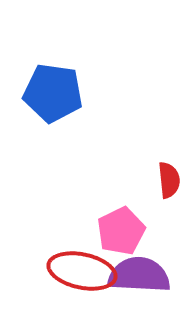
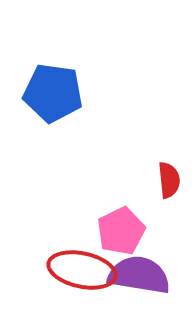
red ellipse: moved 1 px up
purple semicircle: rotated 6 degrees clockwise
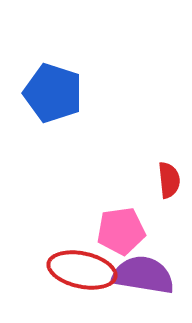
blue pentagon: rotated 10 degrees clockwise
pink pentagon: rotated 18 degrees clockwise
purple semicircle: moved 4 px right
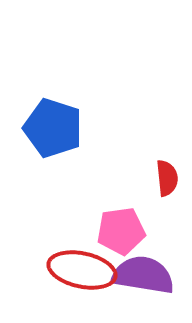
blue pentagon: moved 35 px down
red semicircle: moved 2 px left, 2 px up
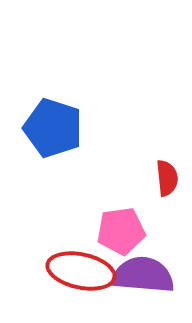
red ellipse: moved 1 px left, 1 px down
purple semicircle: rotated 4 degrees counterclockwise
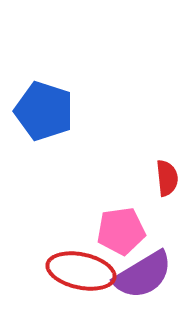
blue pentagon: moved 9 px left, 17 px up
purple semicircle: rotated 144 degrees clockwise
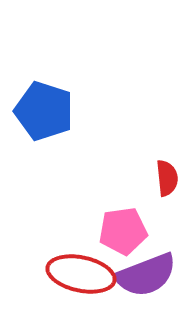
pink pentagon: moved 2 px right
red ellipse: moved 3 px down
purple semicircle: moved 3 px right; rotated 10 degrees clockwise
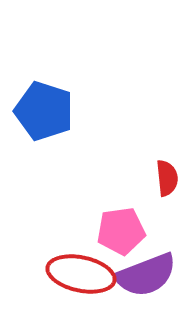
pink pentagon: moved 2 px left
